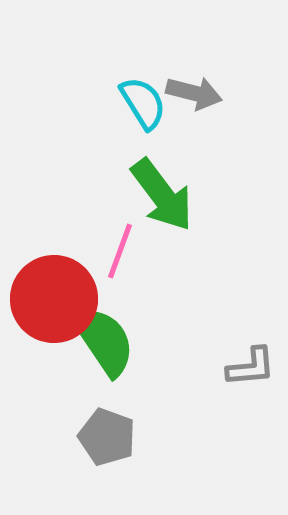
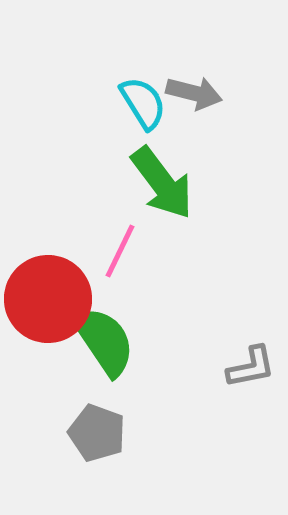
green arrow: moved 12 px up
pink line: rotated 6 degrees clockwise
red circle: moved 6 px left
gray L-shape: rotated 6 degrees counterclockwise
gray pentagon: moved 10 px left, 4 px up
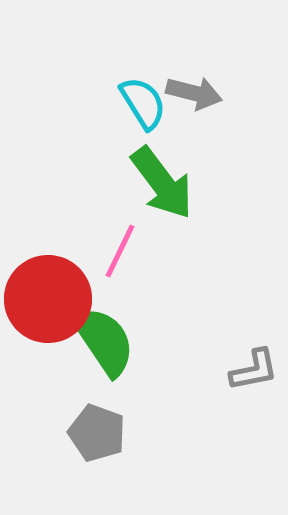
gray L-shape: moved 3 px right, 3 px down
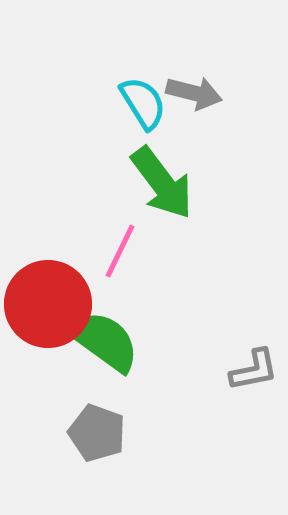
red circle: moved 5 px down
green semicircle: rotated 20 degrees counterclockwise
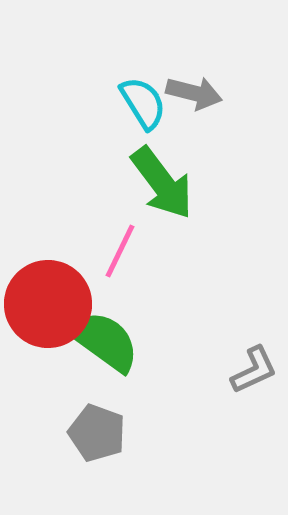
gray L-shape: rotated 14 degrees counterclockwise
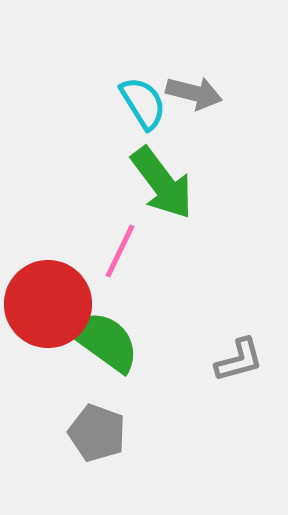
gray L-shape: moved 15 px left, 10 px up; rotated 10 degrees clockwise
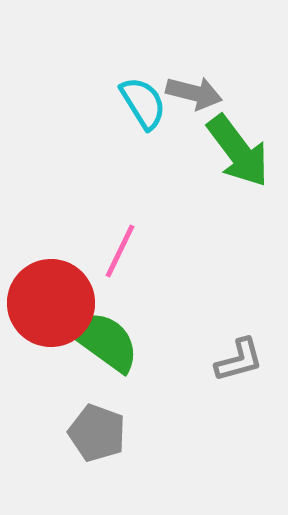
green arrow: moved 76 px right, 32 px up
red circle: moved 3 px right, 1 px up
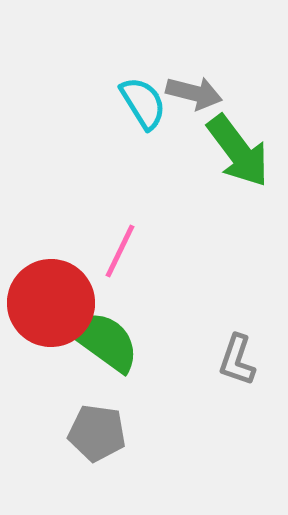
gray L-shape: moved 2 px left; rotated 124 degrees clockwise
gray pentagon: rotated 12 degrees counterclockwise
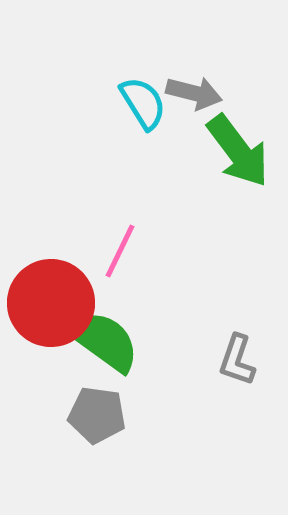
gray pentagon: moved 18 px up
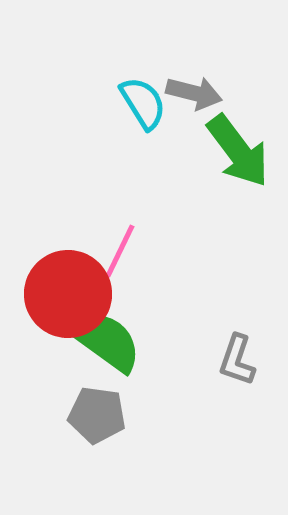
red circle: moved 17 px right, 9 px up
green semicircle: moved 2 px right
